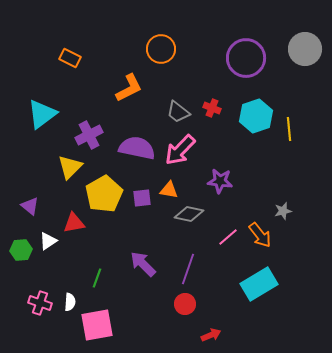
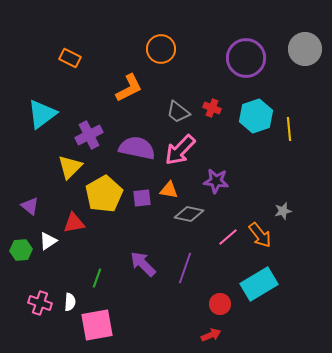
purple star: moved 4 px left
purple line: moved 3 px left, 1 px up
red circle: moved 35 px right
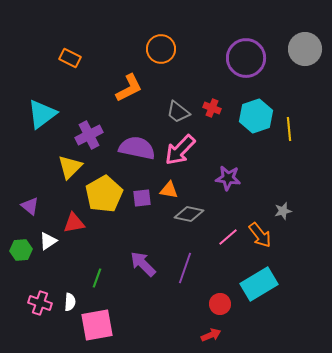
purple star: moved 12 px right, 3 px up
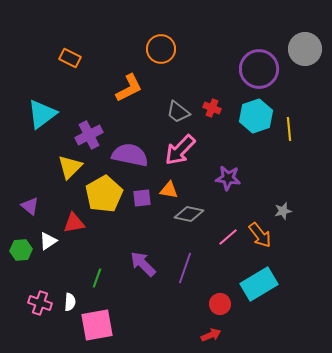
purple circle: moved 13 px right, 11 px down
purple semicircle: moved 7 px left, 7 px down
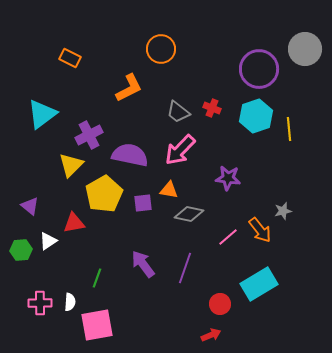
yellow triangle: moved 1 px right, 2 px up
purple square: moved 1 px right, 5 px down
orange arrow: moved 5 px up
purple arrow: rotated 8 degrees clockwise
pink cross: rotated 20 degrees counterclockwise
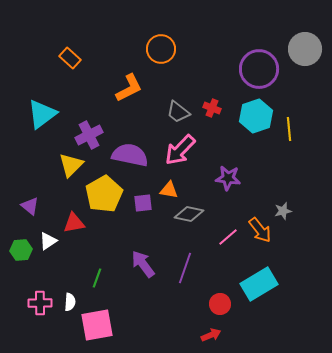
orange rectangle: rotated 15 degrees clockwise
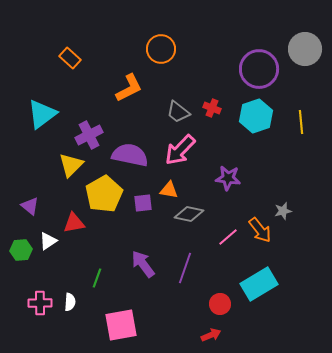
yellow line: moved 12 px right, 7 px up
pink square: moved 24 px right
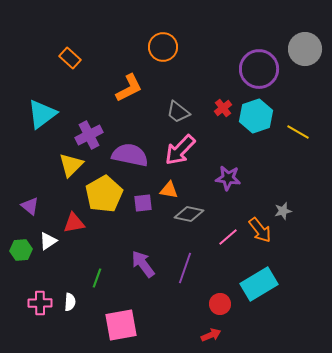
orange circle: moved 2 px right, 2 px up
red cross: moved 11 px right; rotated 30 degrees clockwise
yellow line: moved 3 px left, 10 px down; rotated 55 degrees counterclockwise
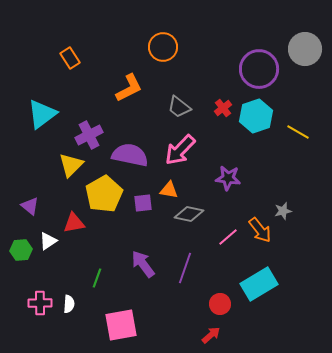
orange rectangle: rotated 15 degrees clockwise
gray trapezoid: moved 1 px right, 5 px up
white semicircle: moved 1 px left, 2 px down
red arrow: rotated 18 degrees counterclockwise
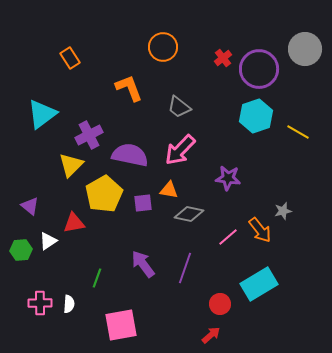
orange L-shape: rotated 84 degrees counterclockwise
red cross: moved 50 px up
